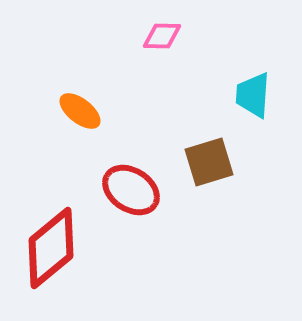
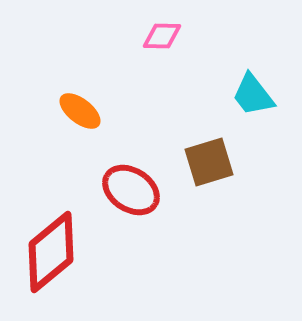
cyan trapezoid: rotated 42 degrees counterclockwise
red diamond: moved 4 px down
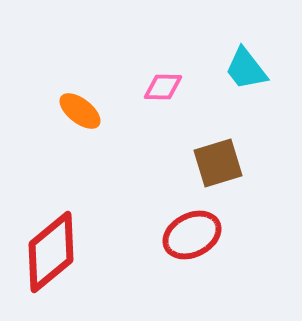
pink diamond: moved 1 px right, 51 px down
cyan trapezoid: moved 7 px left, 26 px up
brown square: moved 9 px right, 1 px down
red ellipse: moved 61 px right, 45 px down; rotated 60 degrees counterclockwise
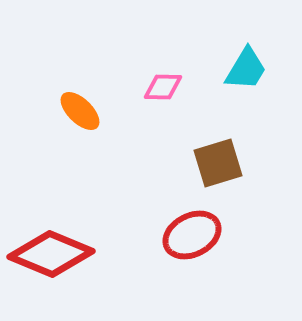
cyan trapezoid: rotated 111 degrees counterclockwise
orange ellipse: rotated 6 degrees clockwise
red diamond: moved 2 px down; rotated 62 degrees clockwise
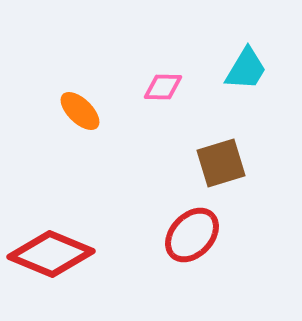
brown square: moved 3 px right
red ellipse: rotated 20 degrees counterclockwise
